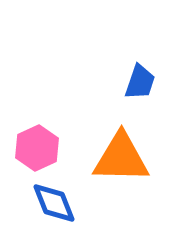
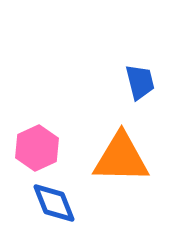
blue trapezoid: rotated 33 degrees counterclockwise
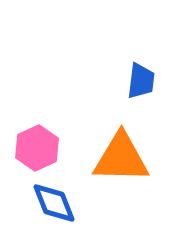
blue trapezoid: moved 1 px right, 1 px up; rotated 21 degrees clockwise
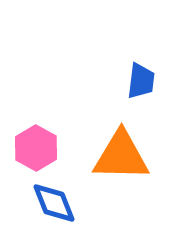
pink hexagon: moved 1 px left; rotated 6 degrees counterclockwise
orange triangle: moved 2 px up
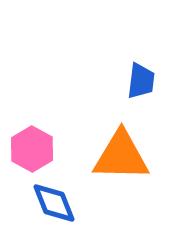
pink hexagon: moved 4 px left, 1 px down
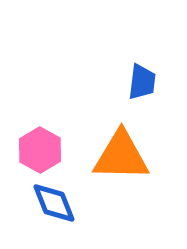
blue trapezoid: moved 1 px right, 1 px down
pink hexagon: moved 8 px right, 1 px down
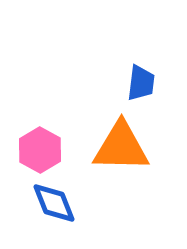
blue trapezoid: moved 1 px left, 1 px down
orange triangle: moved 9 px up
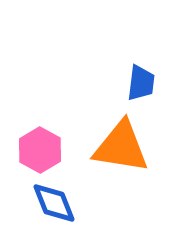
orange triangle: rotated 8 degrees clockwise
